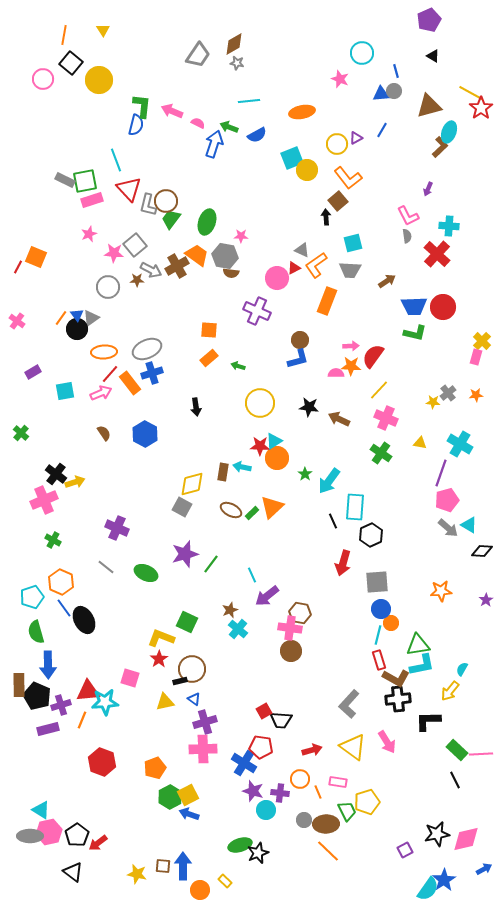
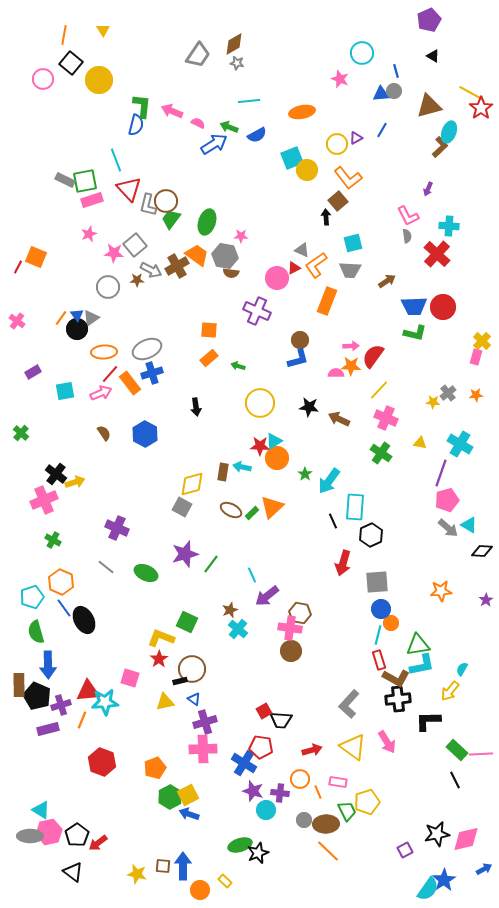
blue arrow at (214, 144): rotated 40 degrees clockwise
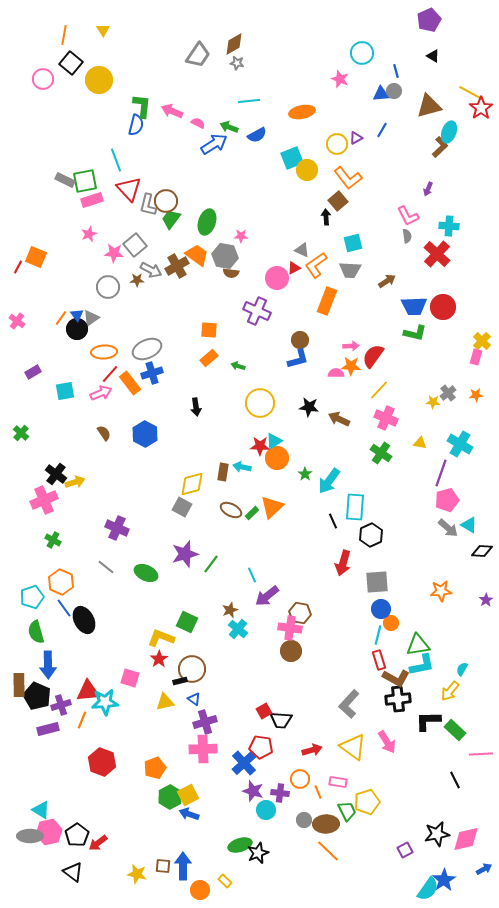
green rectangle at (457, 750): moved 2 px left, 20 px up
blue cross at (244, 763): rotated 15 degrees clockwise
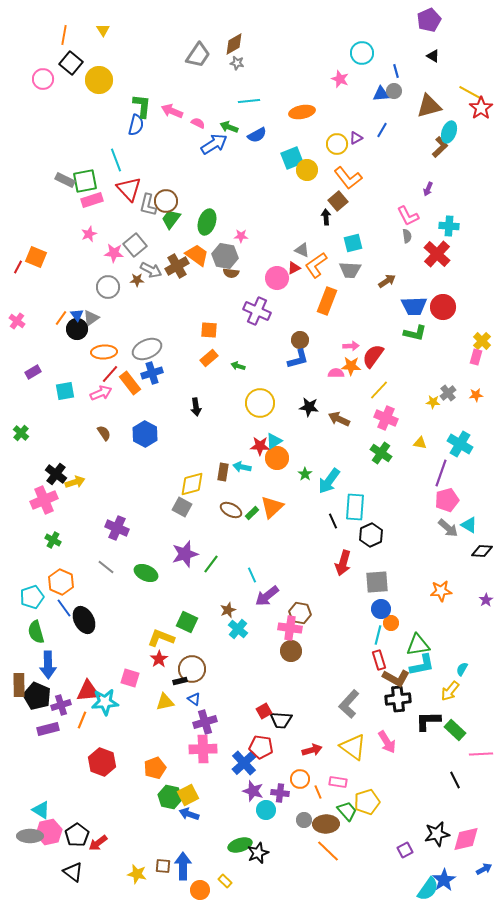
brown star at (230, 610): moved 2 px left
green hexagon at (170, 797): rotated 20 degrees counterclockwise
green trapezoid at (347, 811): rotated 15 degrees counterclockwise
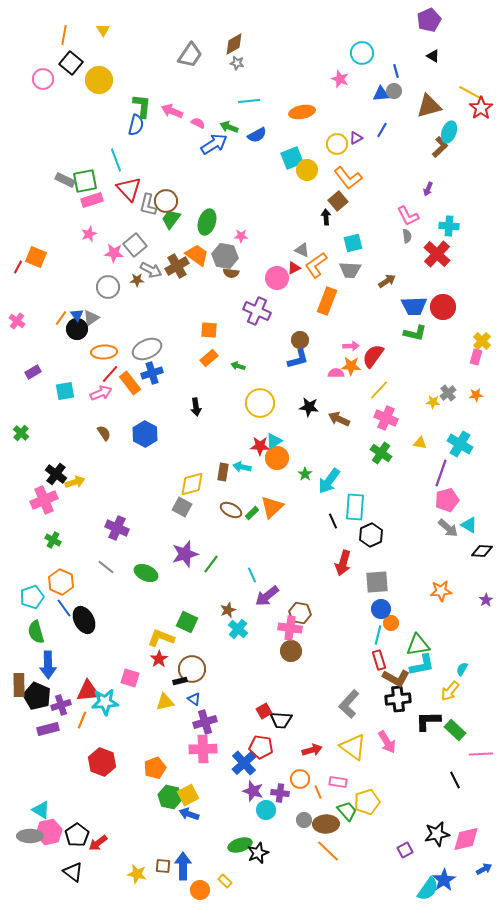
gray trapezoid at (198, 55): moved 8 px left
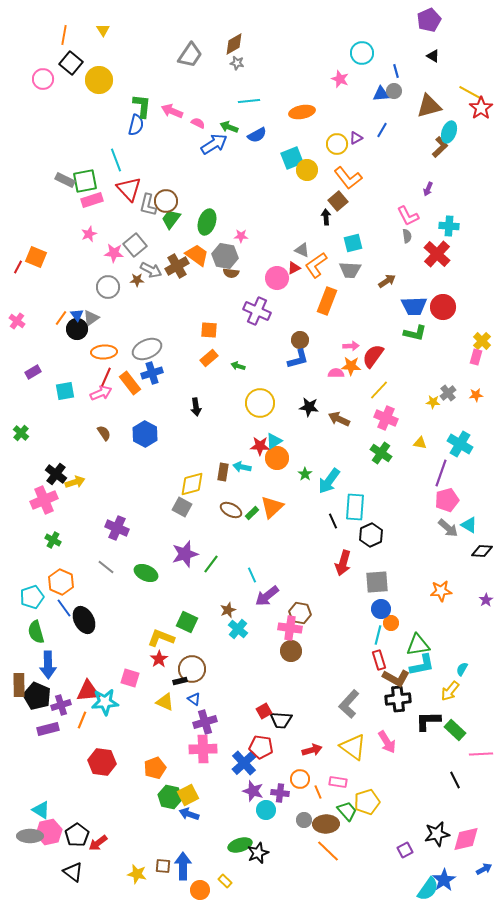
red line at (110, 374): moved 4 px left, 3 px down; rotated 18 degrees counterclockwise
yellow triangle at (165, 702): rotated 36 degrees clockwise
red hexagon at (102, 762): rotated 12 degrees counterclockwise
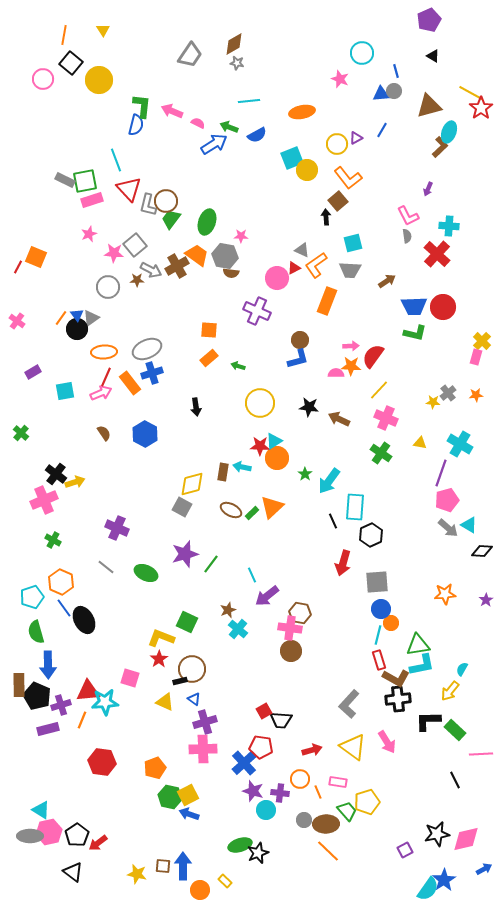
orange star at (441, 591): moved 4 px right, 3 px down
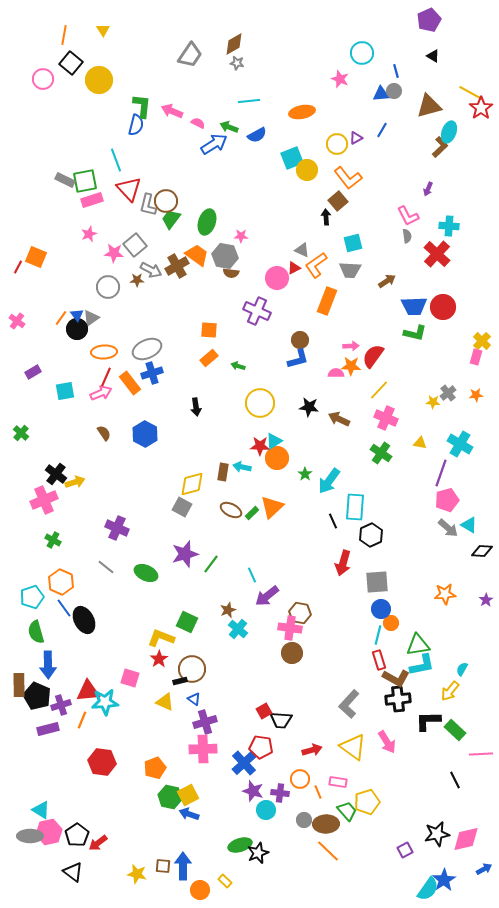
brown circle at (291, 651): moved 1 px right, 2 px down
